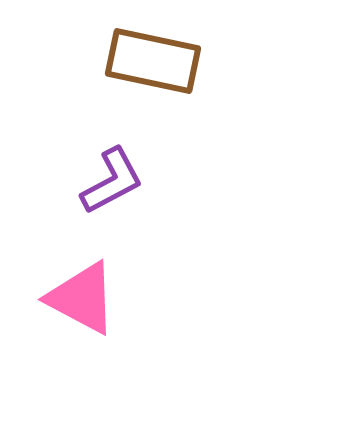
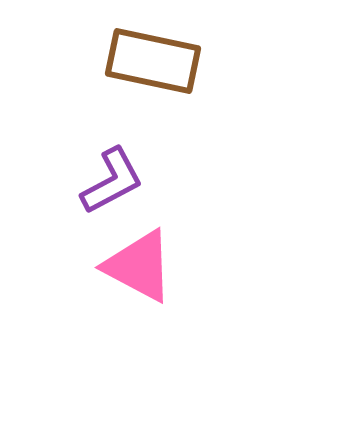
pink triangle: moved 57 px right, 32 px up
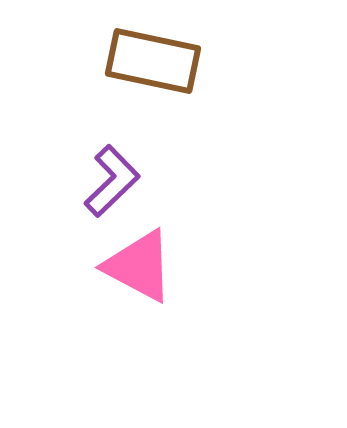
purple L-shape: rotated 16 degrees counterclockwise
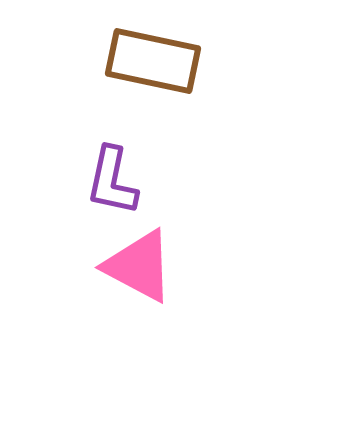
purple L-shape: rotated 146 degrees clockwise
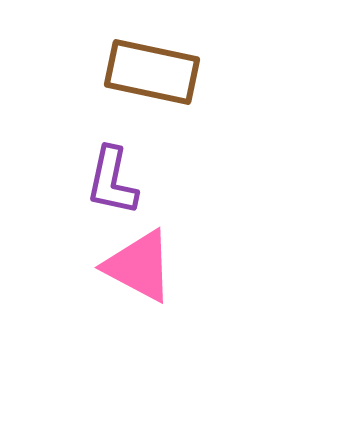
brown rectangle: moved 1 px left, 11 px down
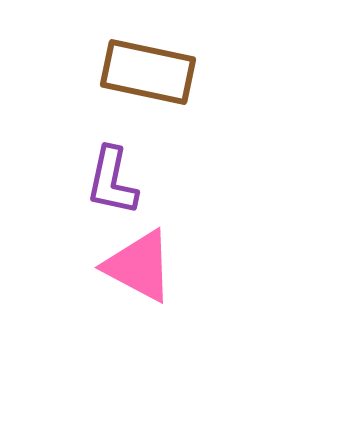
brown rectangle: moved 4 px left
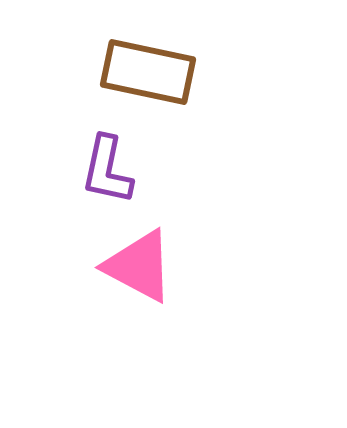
purple L-shape: moved 5 px left, 11 px up
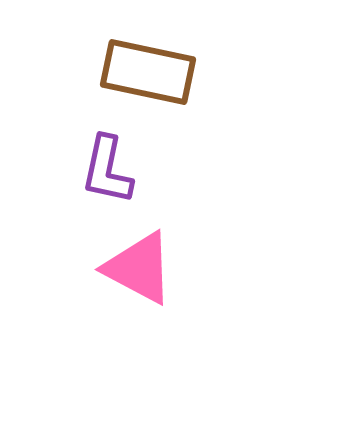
pink triangle: moved 2 px down
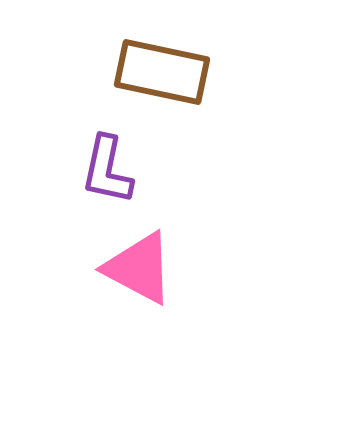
brown rectangle: moved 14 px right
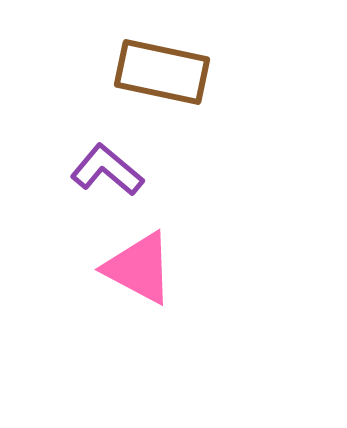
purple L-shape: rotated 118 degrees clockwise
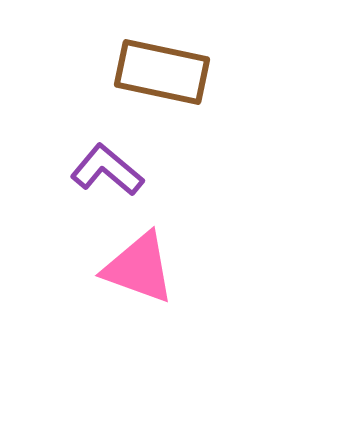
pink triangle: rotated 8 degrees counterclockwise
